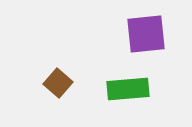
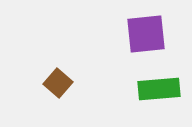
green rectangle: moved 31 px right
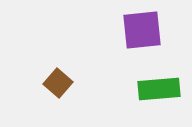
purple square: moved 4 px left, 4 px up
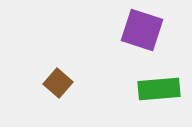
purple square: rotated 24 degrees clockwise
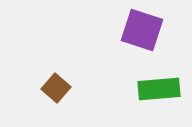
brown square: moved 2 px left, 5 px down
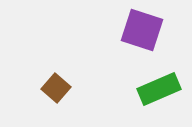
green rectangle: rotated 18 degrees counterclockwise
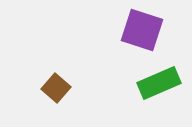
green rectangle: moved 6 px up
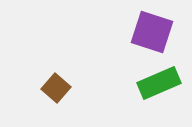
purple square: moved 10 px right, 2 px down
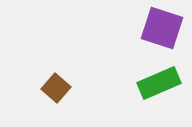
purple square: moved 10 px right, 4 px up
